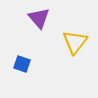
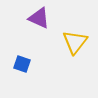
purple triangle: rotated 25 degrees counterclockwise
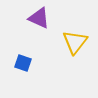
blue square: moved 1 px right, 1 px up
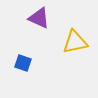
yellow triangle: rotated 40 degrees clockwise
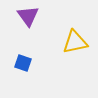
purple triangle: moved 11 px left, 2 px up; rotated 30 degrees clockwise
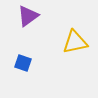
purple triangle: rotated 30 degrees clockwise
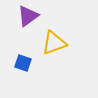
yellow triangle: moved 21 px left, 1 px down; rotated 8 degrees counterclockwise
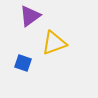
purple triangle: moved 2 px right
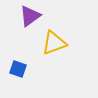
blue square: moved 5 px left, 6 px down
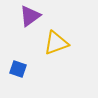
yellow triangle: moved 2 px right
